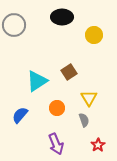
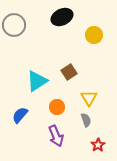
black ellipse: rotated 25 degrees counterclockwise
orange circle: moved 1 px up
gray semicircle: moved 2 px right
purple arrow: moved 8 px up
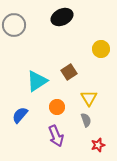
yellow circle: moved 7 px right, 14 px down
red star: rotated 16 degrees clockwise
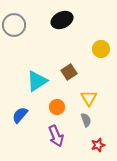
black ellipse: moved 3 px down
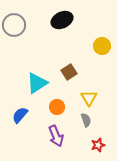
yellow circle: moved 1 px right, 3 px up
cyan triangle: moved 2 px down
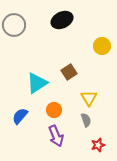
orange circle: moved 3 px left, 3 px down
blue semicircle: moved 1 px down
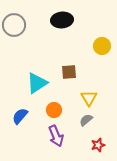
black ellipse: rotated 20 degrees clockwise
brown square: rotated 28 degrees clockwise
gray semicircle: rotated 112 degrees counterclockwise
